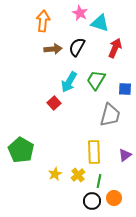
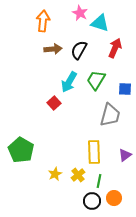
black semicircle: moved 2 px right, 3 px down
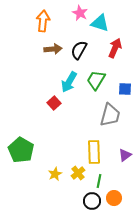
yellow cross: moved 2 px up
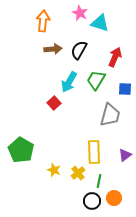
red arrow: moved 9 px down
yellow star: moved 1 px left, 4 px up; rotated 24 degrees counterclockwise
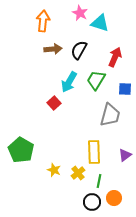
black circle: moved 1 px down
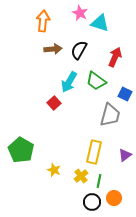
green trapezoid: moved 1 px down; rotated 85 degrees counterclockwise
blue square: moved 5 px down; rotated 24 degrees clockwise
yellow rectangle: rotated 15 degrees clockwise
yellow cross: moved 3 px right, 3 px down
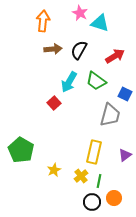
red arrow: moved 1 px up; rotated 36 degrees clockwise
yellow star: rotated 24 degrees clockwise
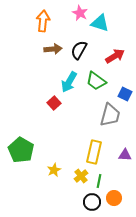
purple triangle: rotated 40 degrees clockwise
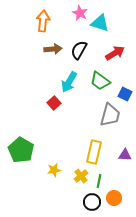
red arrow: moved 3 px up
green trapezoid: moved 4 px right
yellow star: rotated 16 degrees clockwise
